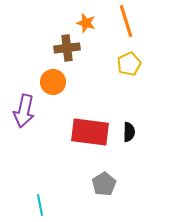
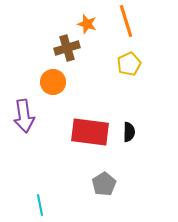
orange star: moved 1 px right, 1 px down
brown cross: rotated 10 degrees counterclockwise
purple arrow: moved 5 px down; rotated 20 degrees counterclockwise
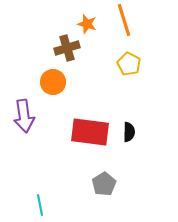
orange line: moved 2 px left, 1 px up
yellow pentagon: rotated 20 degrees counterclockwise
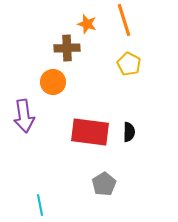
brown cross: rotated 15 degrees clockwise
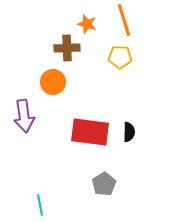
yellow pentagon: moved 9 px left, 7 px up; rotated 25 degrees counterclockwise
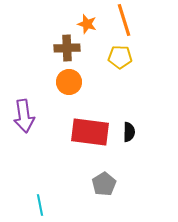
orange circle: moved 16 px right
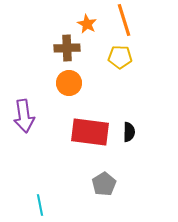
orange star: rotated 12 degrees clockwise
orange circle: moved 1 px down
